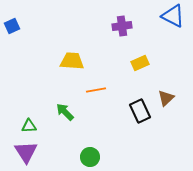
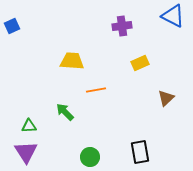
black rectangle: moved 41 px down; rotated 15 degrees clockwise
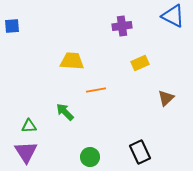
blue square: rotated 21 degrees clockwise
black rectangle: rotated 15 degrees counterclockwise
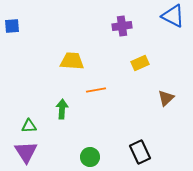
green arrow: moved 3 px left, 3 px up; rotated 48 degrees clockwise
